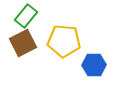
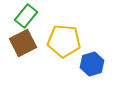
blue hexagon: moved 2 px left, 1 px up; rotated 15 degrees counterclockwise
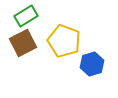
green rectangle: rotated 20 degrees clockwise
yellow pentagon: rotated 16 degrees clockwise
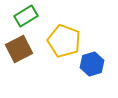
brown square: moved 4 px left, 6 px down
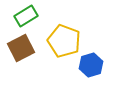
brown square: moved 2 px right, 1 px up
blue hexagon: moved 1 px left, 1 px down
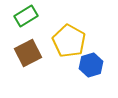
yellow pentagon: moved 5 px right; rotated 8 degrees clockwise
brown square: moved 7 px right, 5 px down
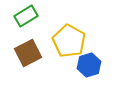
blue hexagon: moved 2 px left
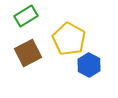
yellow pentagon: moved 2 px up
blue hexagon: rotated 15 degrees counterclockwise
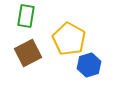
green rectangle: rotated 50 degrees counterclockwise
blue hexagon: rotated 15 degrees clockwise
